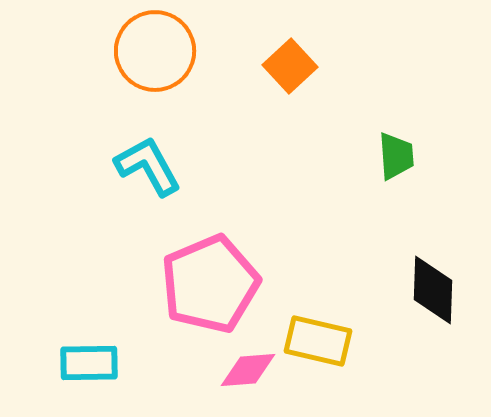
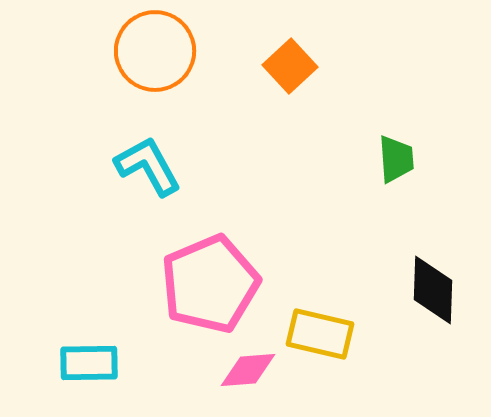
green trapezoid: moved 3 px down
yellow rectangle: moved 2 px right, 7 px up
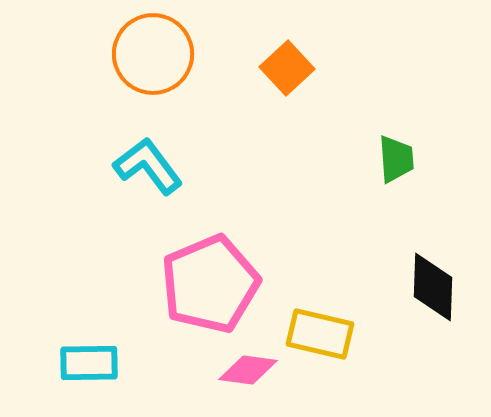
orange circle: moved 2 px left, 3 px down
orange square: moved 3 px left, 2 px down
cyan L-shape: rotated 8 degrees counterclockwise
black diamond: moved 3 px up
pink diamond: rotated 12 degrees clockwise
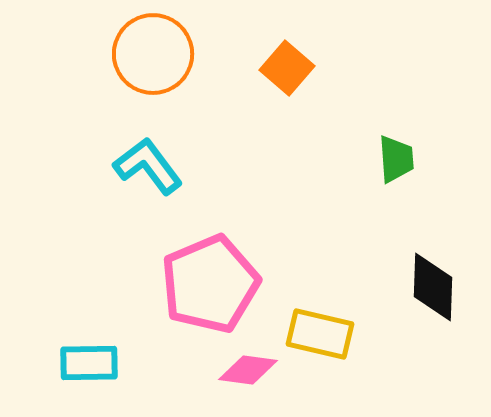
orange square: rotated 6 degrees counterclockwise
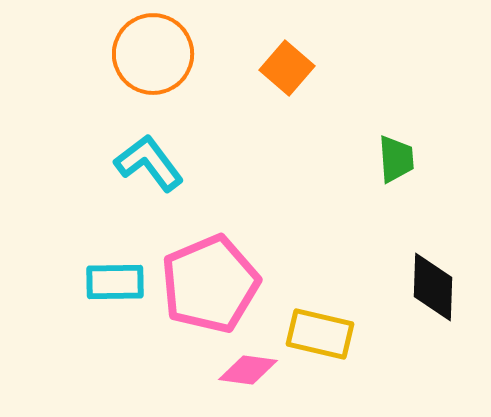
cyan L-shape: moved 1 px right, 3 px up
cyan rectangle: moved 26 px right, 81 px up
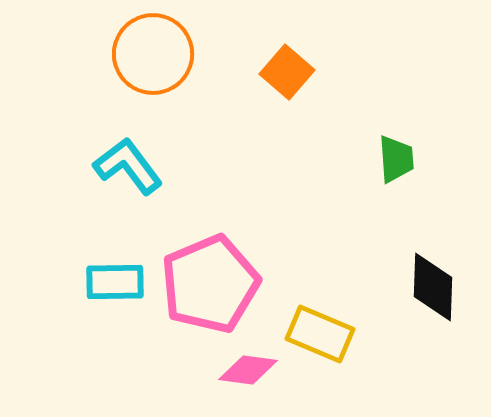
orange square: moved 4 px down
cyan L-shape: moved 21 px left, 3 px down
yellow rectangle: rotated 10 degrees clockwise
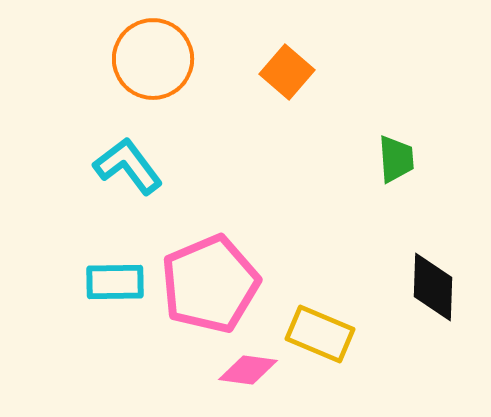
orange circle: moved 5 px down
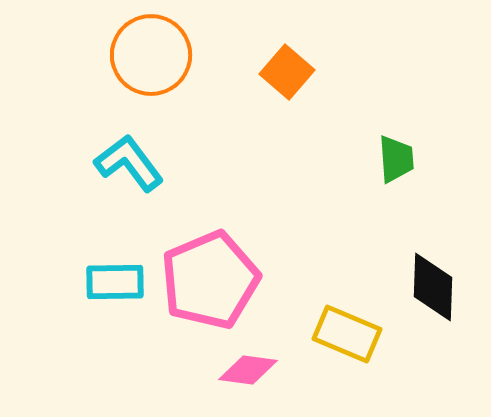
orange circle: moved 2 px left, 4 px up
cyan L-shape: moved 1 px right, 3 px up
pink pentagon: moved 4 px up
yellow rectangle: moved 27 px right
